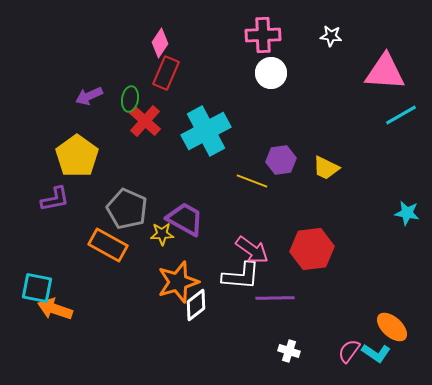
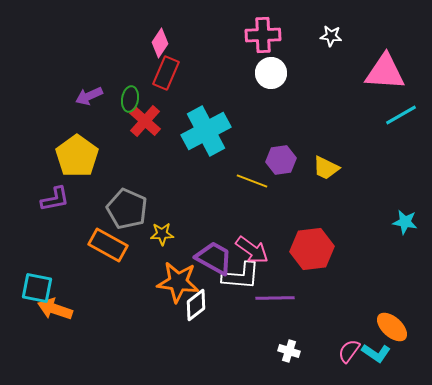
cyan star: moved 2 px left, 9 px down
purple trapezoid: moved 29 px right, 39 px down
orange star: rotated 24 degrees clockwise
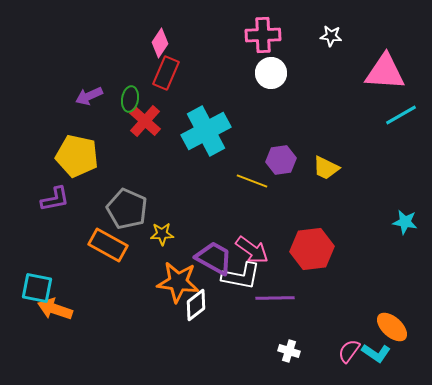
yellow pentagon: rotated 24 degrees counterclockwise
white L-shape: rotated 6 degrees clockwise
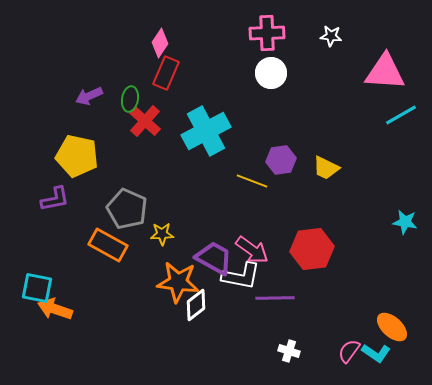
pink cross: moved 4 px right, 2 px up
